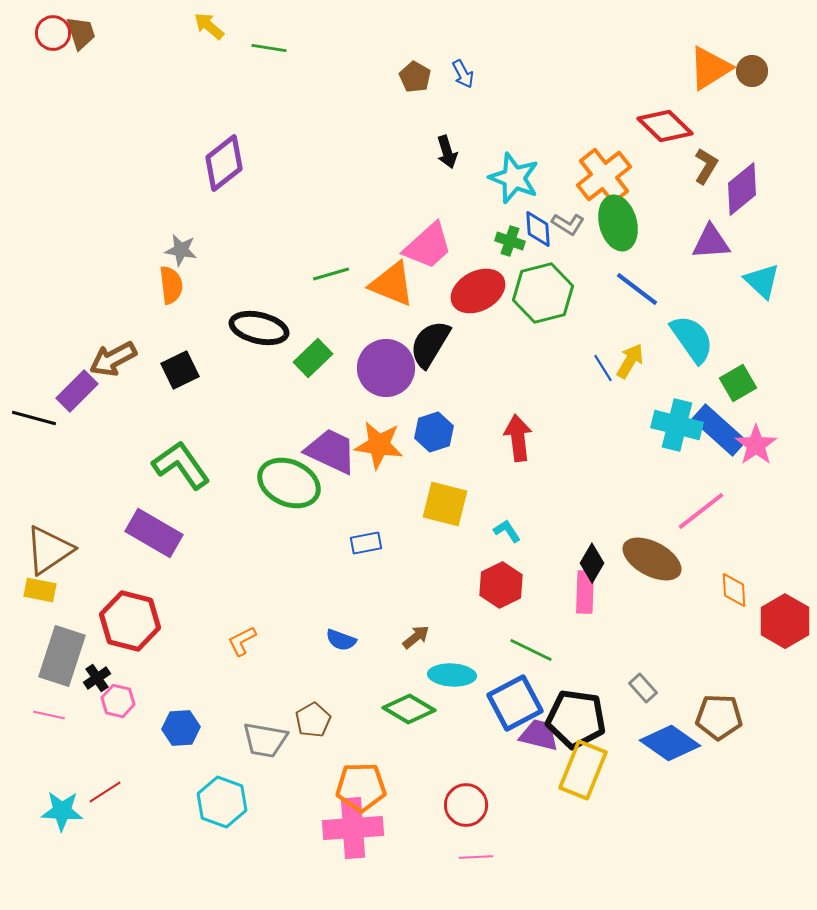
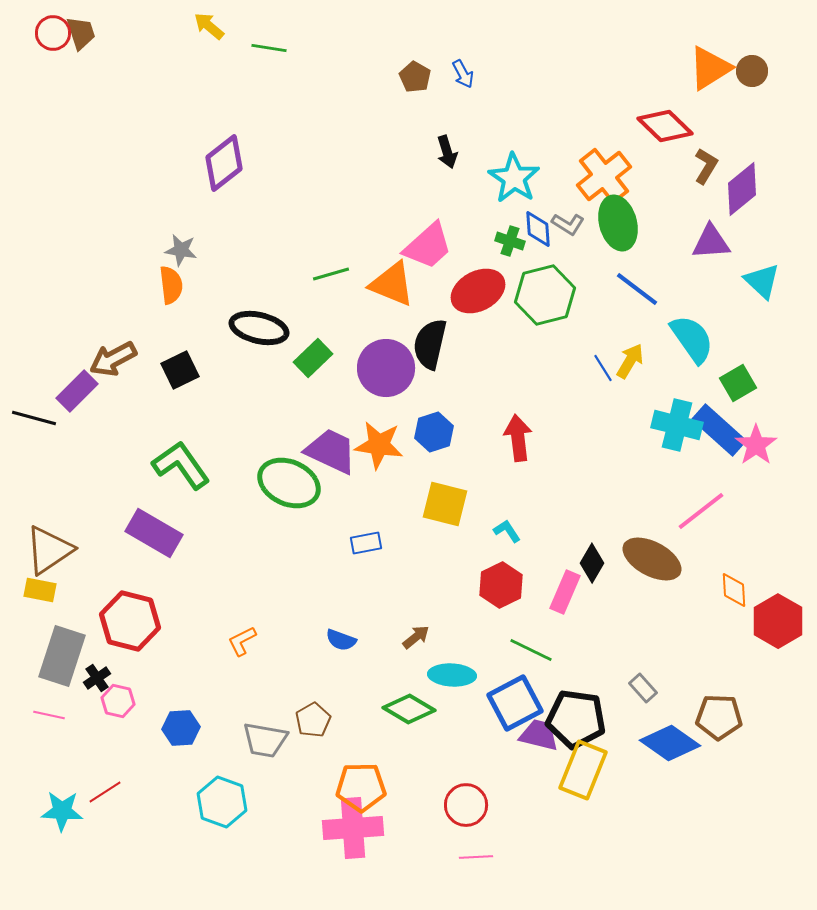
cyan star at (514, 178): rotated 12 degrees clockwise
green hexagon at (543, 293): moved 2 px right, 2 px down
black semicircle at (430, 344): rotated 18 degrees counterclockwise
pink rectangle at (585, 592): moved 20 px left; rotated 21 degrees clockwise
red hexagon at (785, 621): moved 7 px left
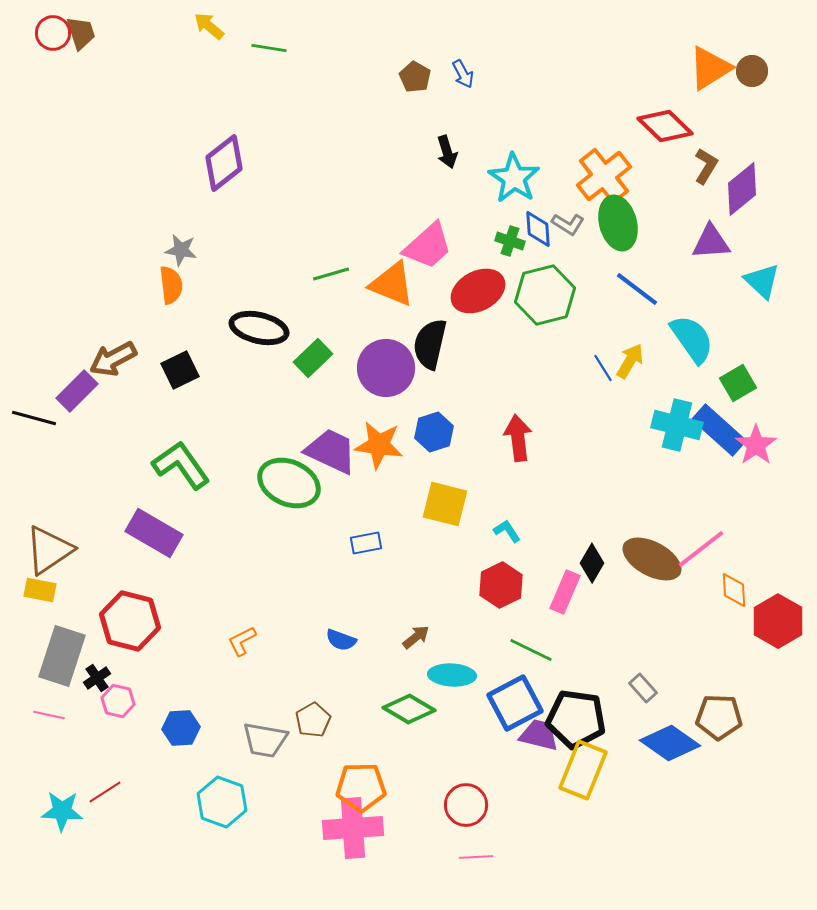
pink line at (701, 511): moved 38 px down
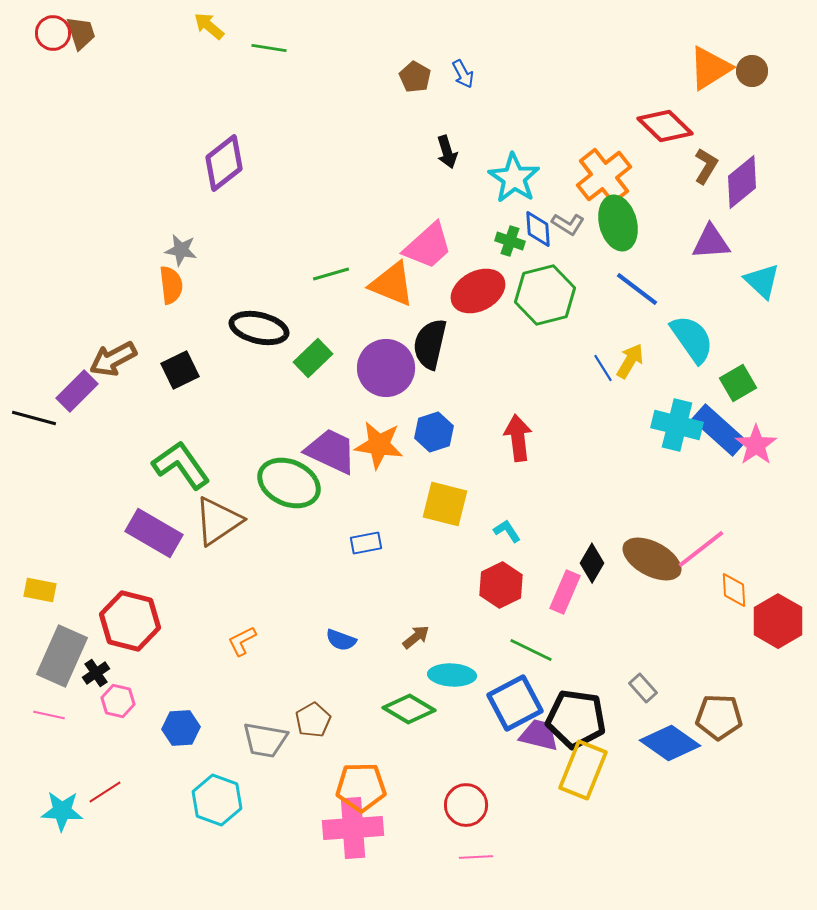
purple diamond at (742, 189): moved 7 px up
brown triangle at (49, 550): moved 169 px right, 29 px up
gray rectangle at (62, 656): rotated 6 degrees clockwise
black cross at (97, 678): moved 1 px left, 5 px up
cyan hexagon at (222, 802): moved 5 px left, 2 px up
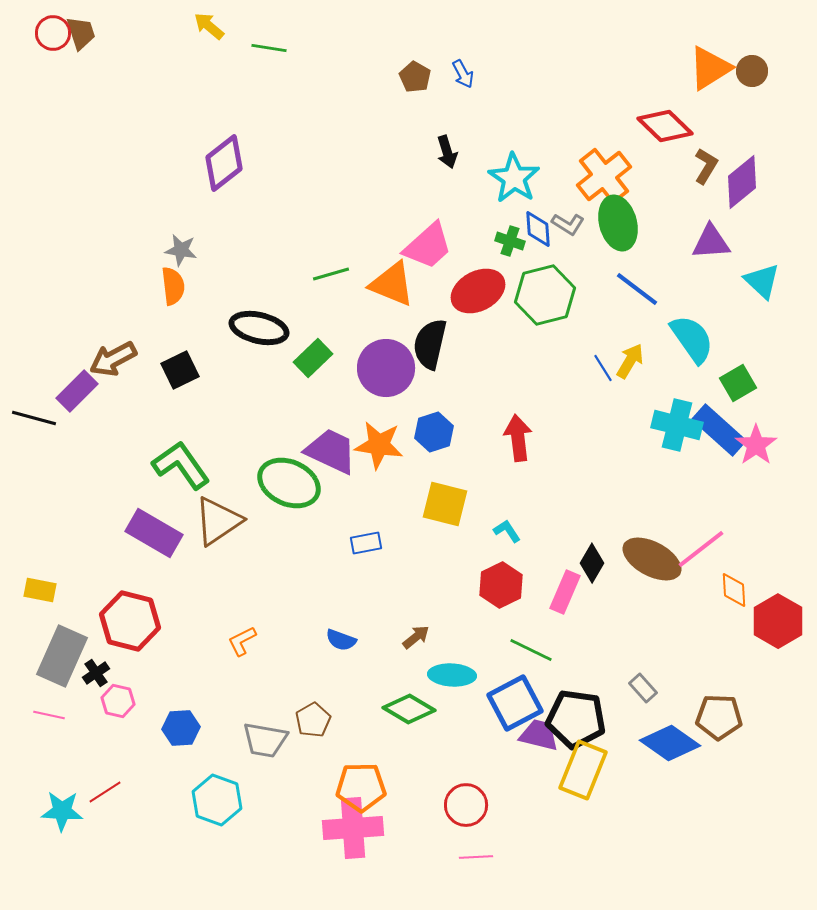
orange semicircle at (171, 285): moved 2 px right, 1 px down
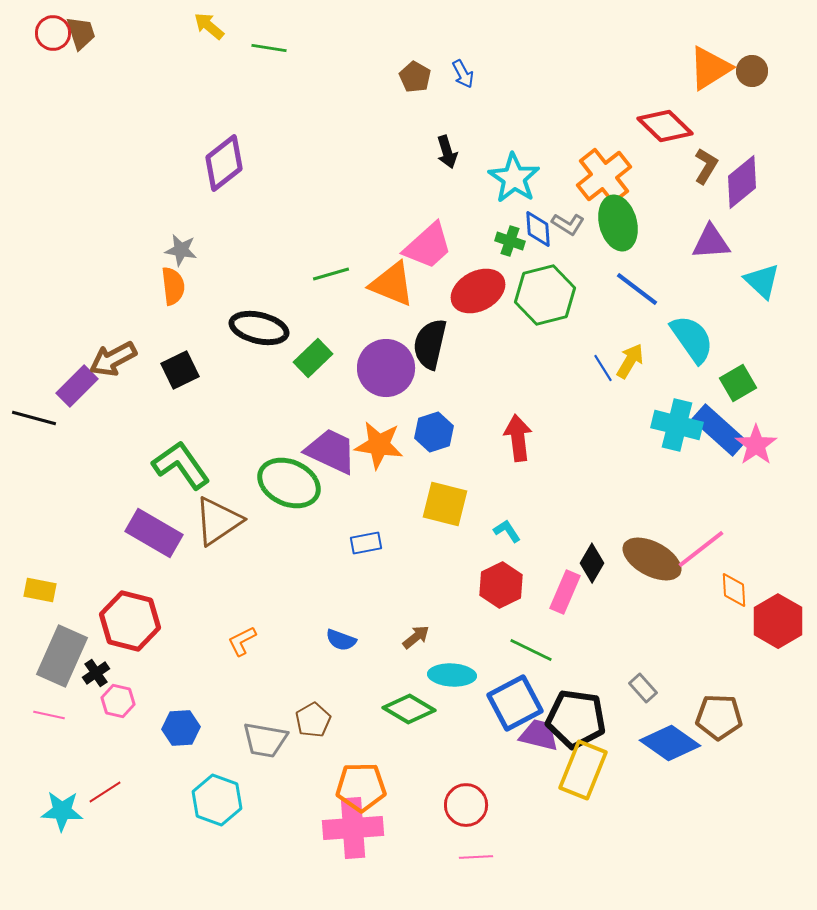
purple rectangle at (77, 391): moved 5 px up
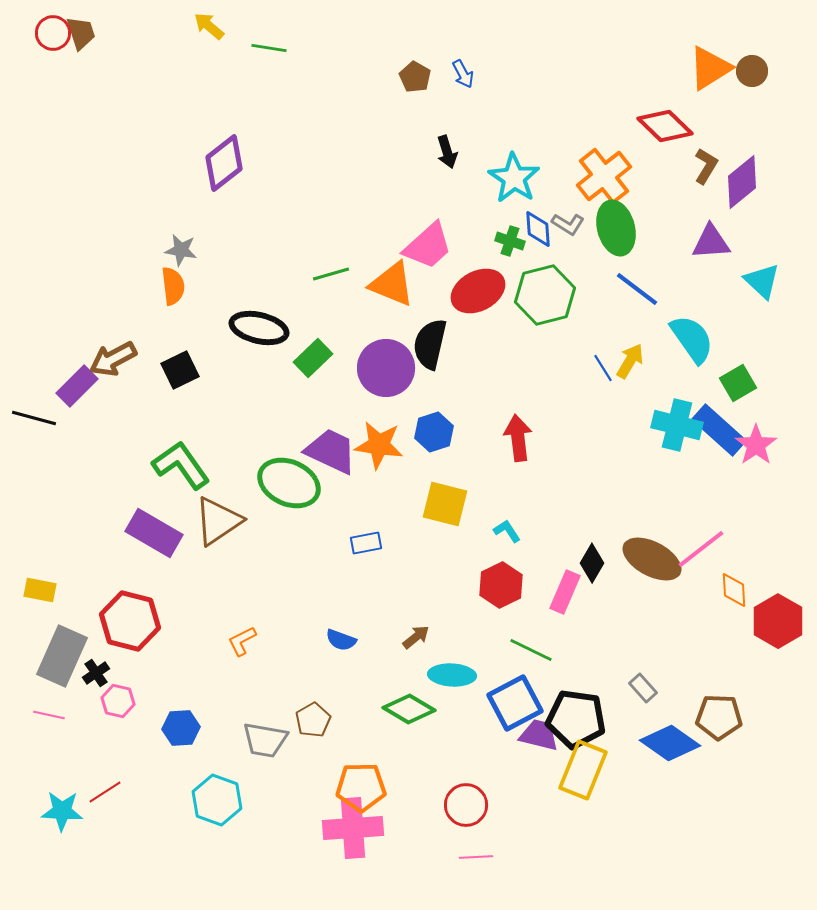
green ellipse at (618, 223): moved 2 px left, 5 px down
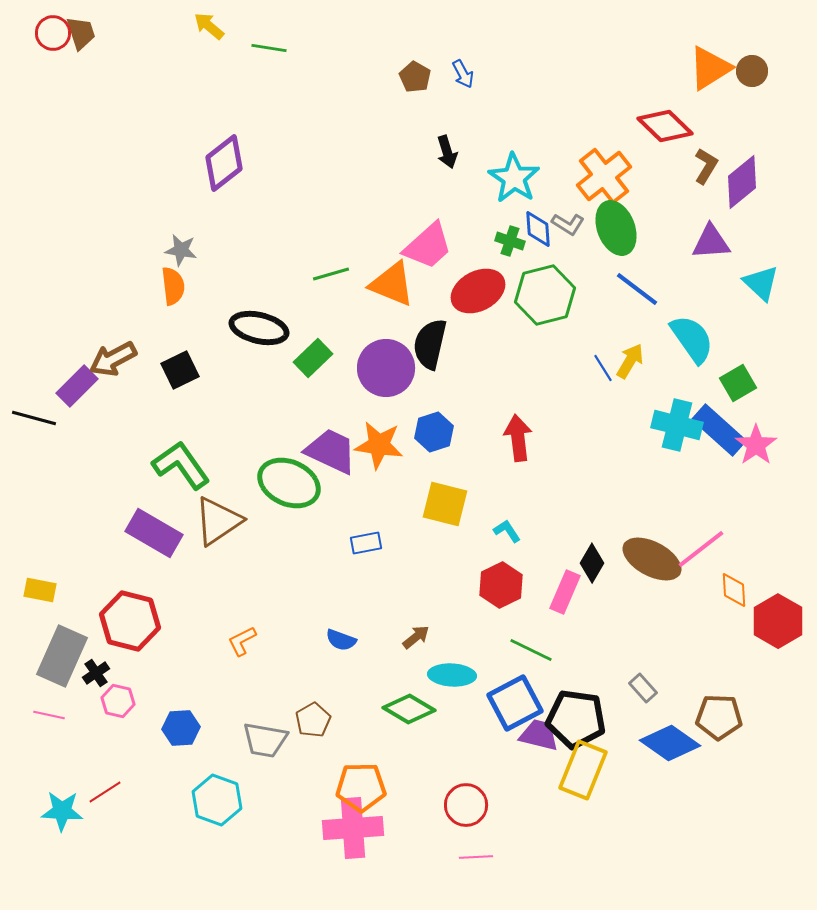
green ellipse at (616, 228): rotated 6 degrees counterclockwise
cyan triangle at (762, 281): moved 1 px left, 2 px down
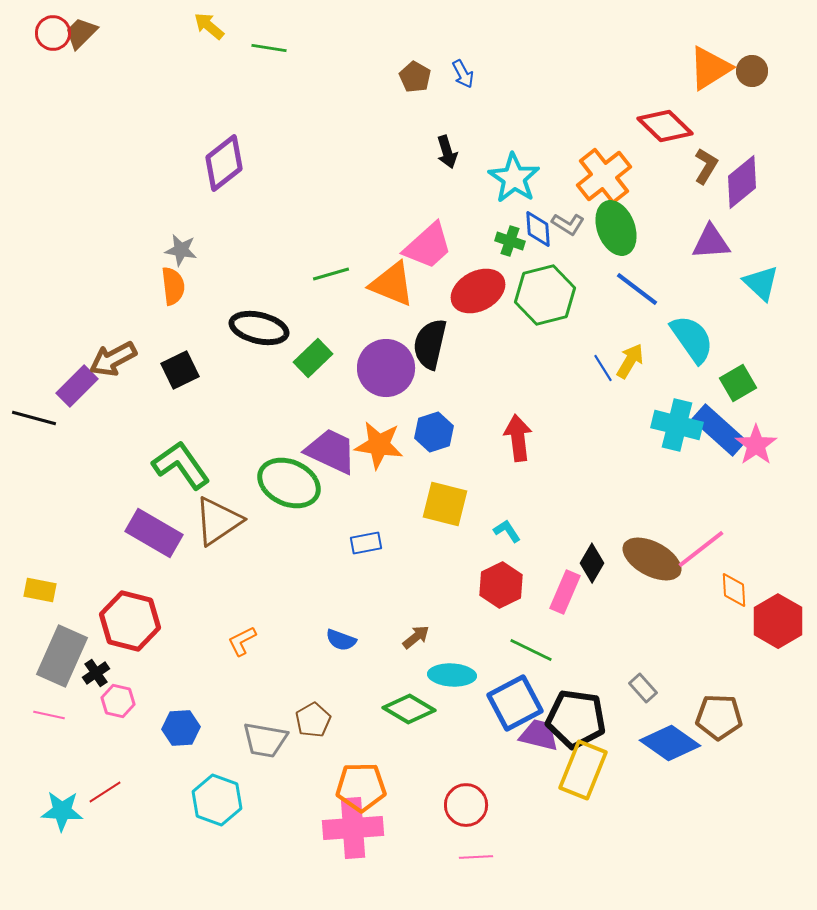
brown trapezoid at (81, 33): rotated 117 degrees counterclockwise
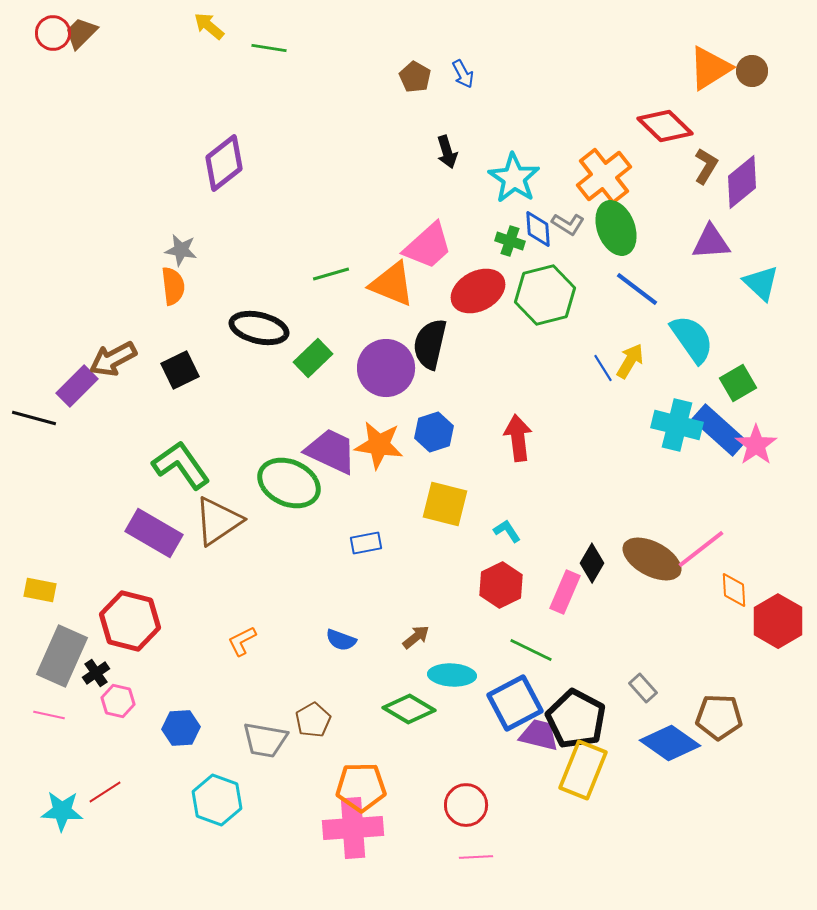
black pentagon at (576, 719): rotated 20 degrees clockwise
